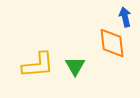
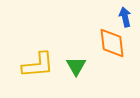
green triangle: moved 1 px right
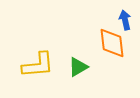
blue arrow: moved 3 px down
green triangle: moved 2 px right, 1 px down; rotated 30 degrees clockwise
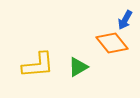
blue arrow: rotated 138 degrees counterclockwise
orange diamond: rotated 32 degrees counterclockwise
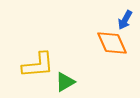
orange diamond: rotated 16 degrees clockwise
green triangle: moved 13 px left, 15 px down
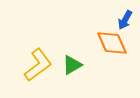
yellow L-shape: rotated 32 degrees counterclockwise
green triangle: moved 7 px right, 17 px up
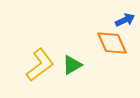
blue arrow: rotated 144 degrees counterclockwise
yellow L-shape: moved 2 px right
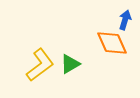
blue arrow: rotated 48 degrees counterclockwise
green triangle: moved 2 px left, 1 px up
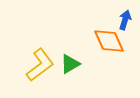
orange diamond: moved 3 px left, 2 px up
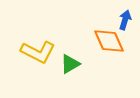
yellow L-shape: moved 2 px left, 13 px up; rotated 64 degrees clockwise
